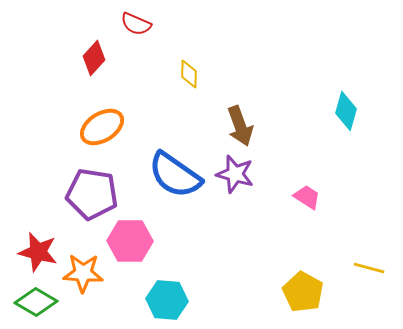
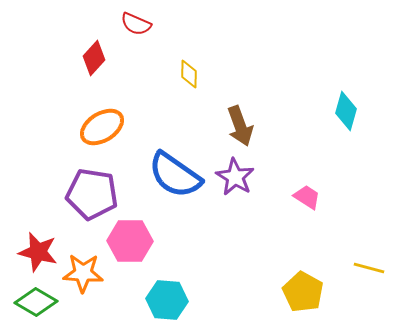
purple star: moved 3 px down; rotated 15 degrees clockwise
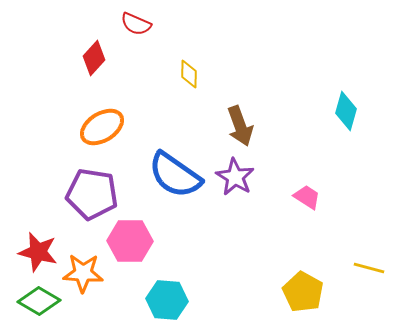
green diamond: moved 3 px right, 1 px up
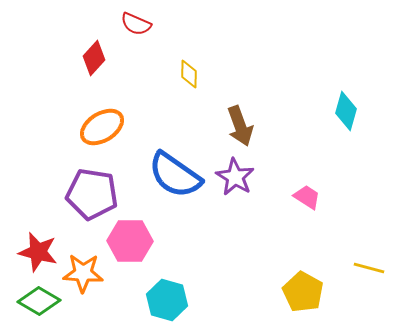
cyan hexagon: rotated 12 degrees clockwise
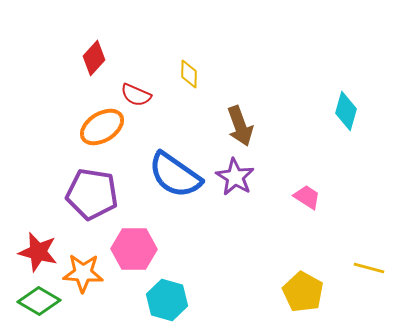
red semicircle: moved 71 px down
pink hexagon: moved 4 px right, 8 px down
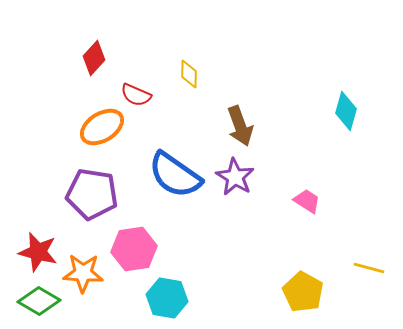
pink trapezoid: moved 4 px down
pink hexagon: rotated 9 degrees counterclockwise
cyan hexagon: moved 2 px up; rotated 6 degrees counterclockwise
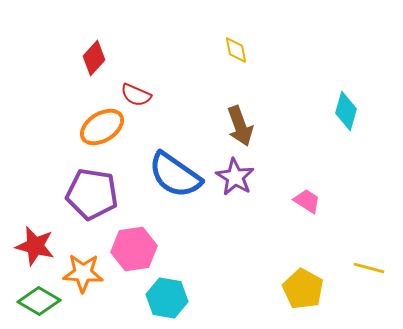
yellow diamond: moved 47 px right, 24 px up; rotated 12 degrees counterclockwise
red star: moved 3 px left, 6 px up
yellow pentagon: moved 3 px up
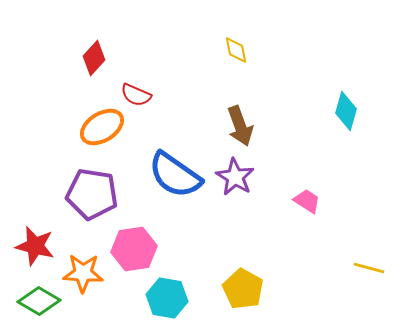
yellow pentagon: moved 60 px left
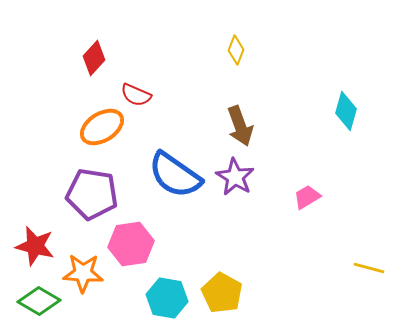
yellow diamond: rotated 32 degrees clockwise
pink trapezoid: moved 4 px up; rotated 64 degrees counterclockwise
pink hexagon: moved 3 px left, 5 px up
yellow pentagon: moved 21 px left, 4 px down
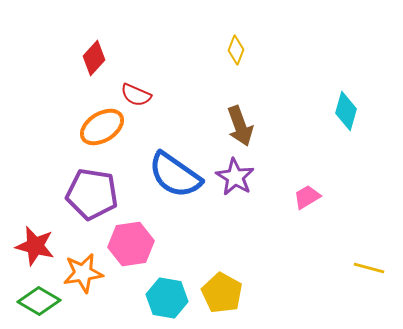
orange star: rotated 12 degrees counterclockwise
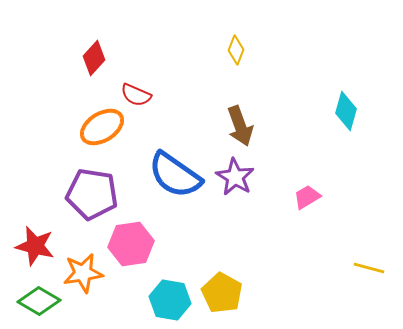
cyan hexagon: moved 3 px right, 2 px down
